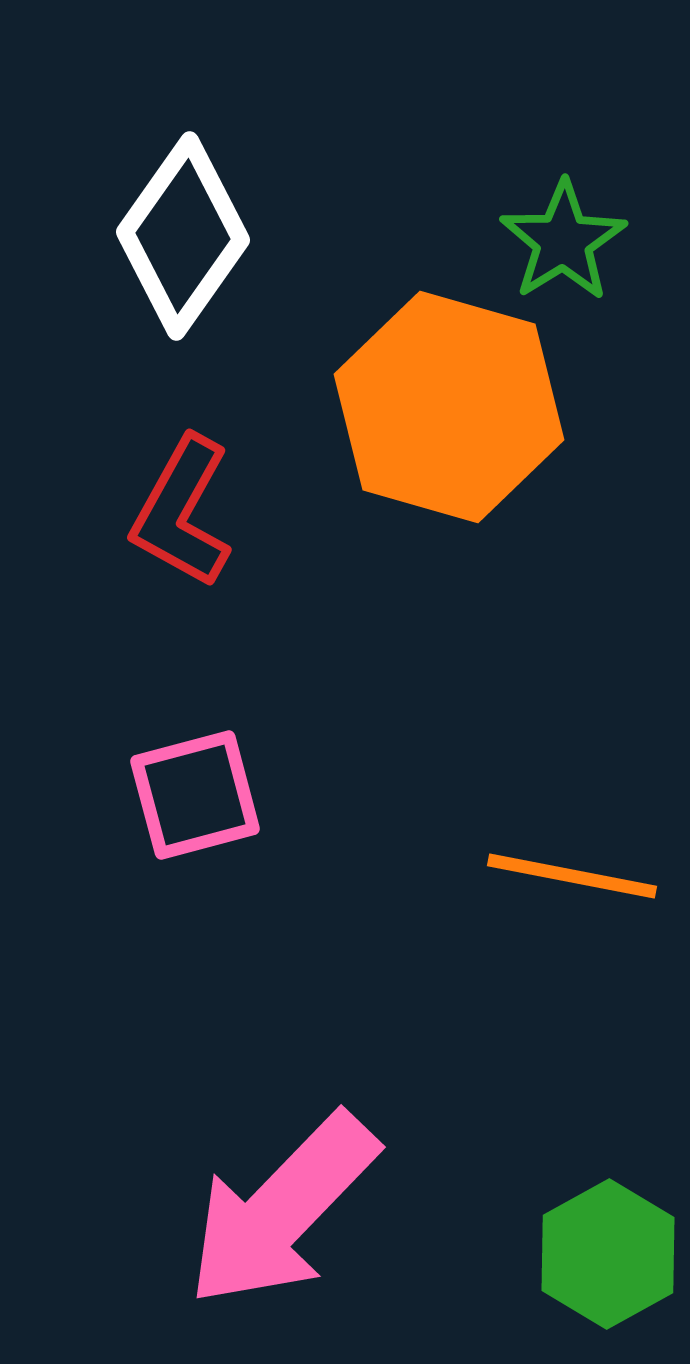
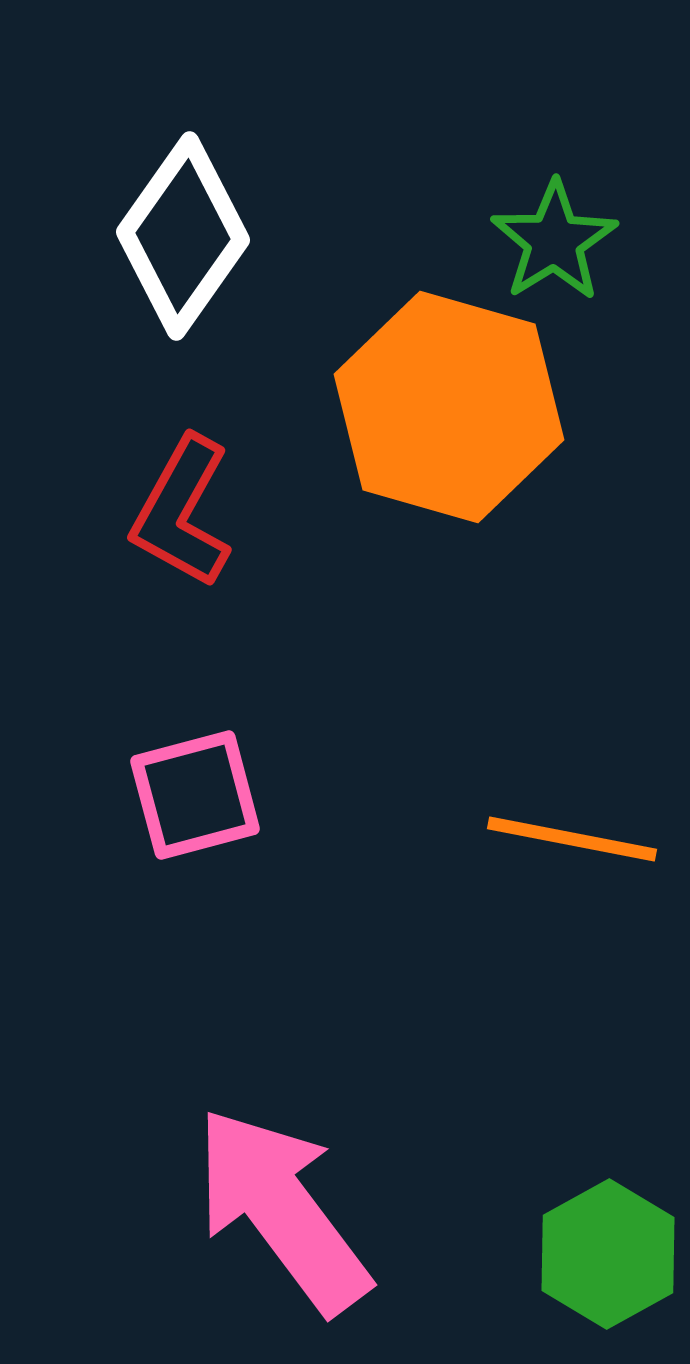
green star: moved 9 px left
orange line: moved 37 px up
pink arrow: rotated 99 degrees clockwise
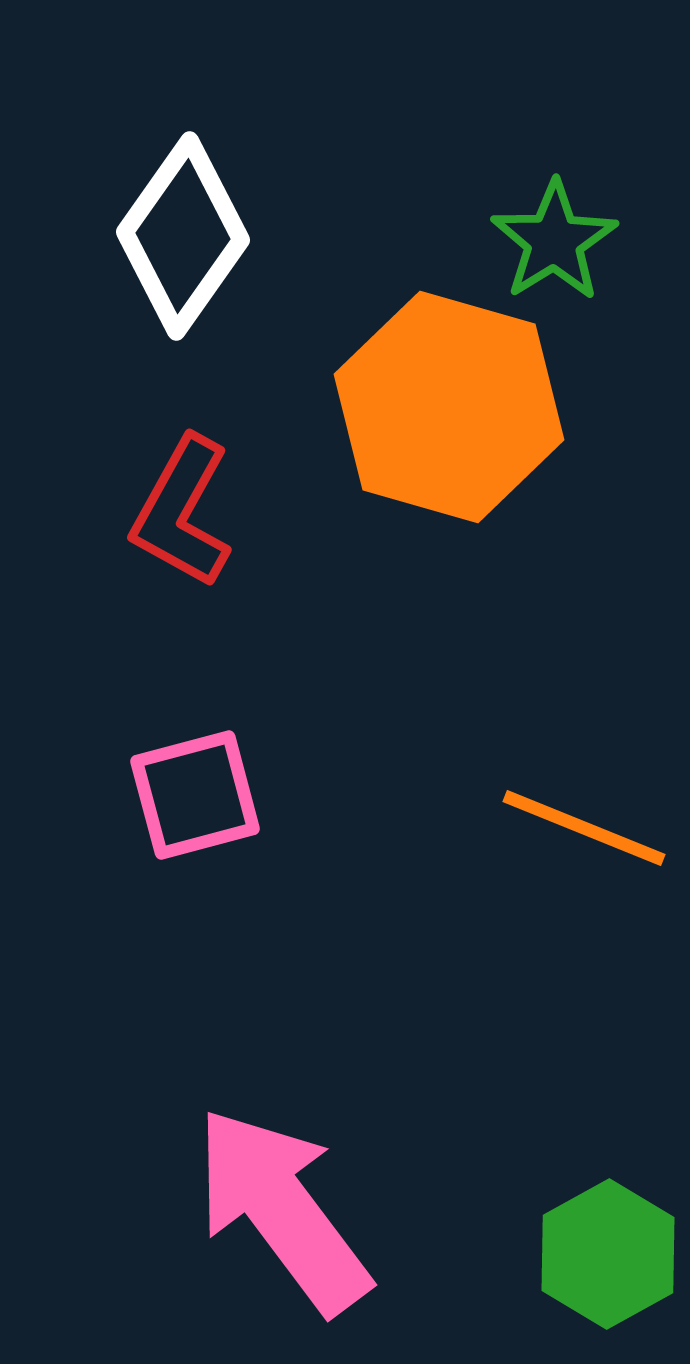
orange line: moved 12 px right, 11 px up; rotated 11 degrees clockwise
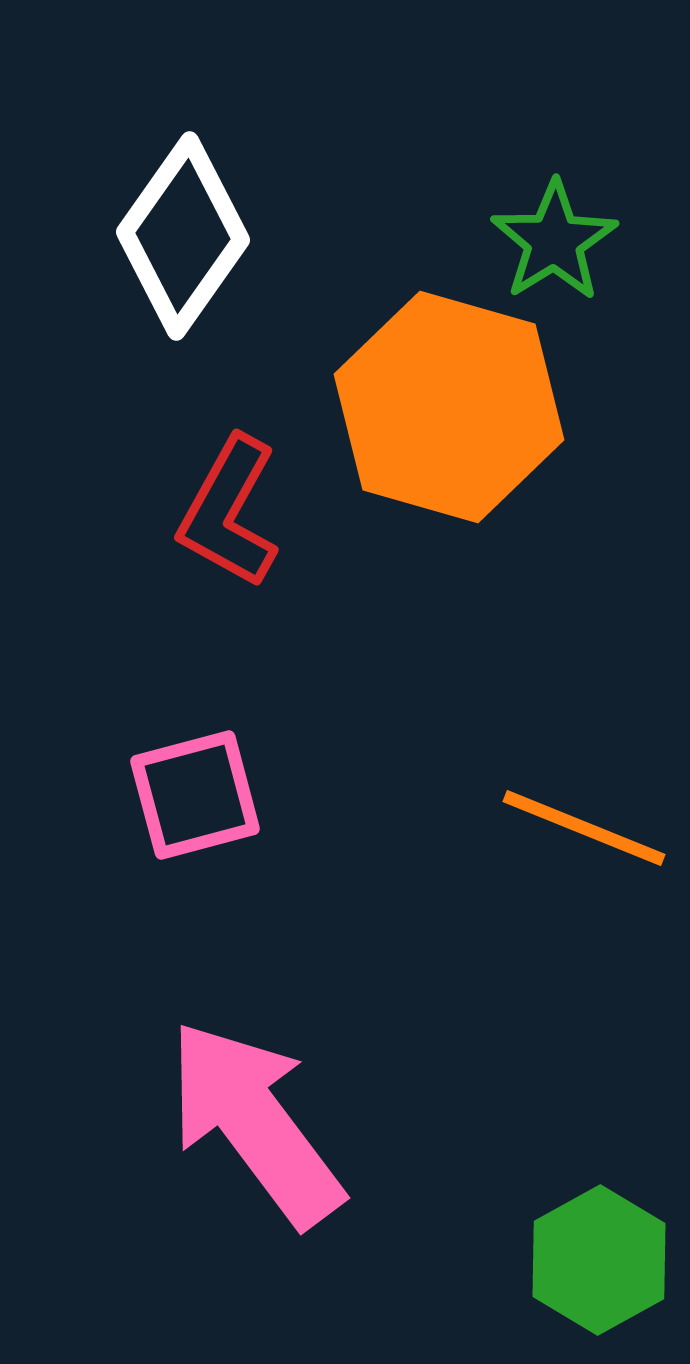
red L-shape: moved 47 px right
pink arrow: moved 27 px left, 87 px up
green hexagon: moved 9 px left, 6 px down
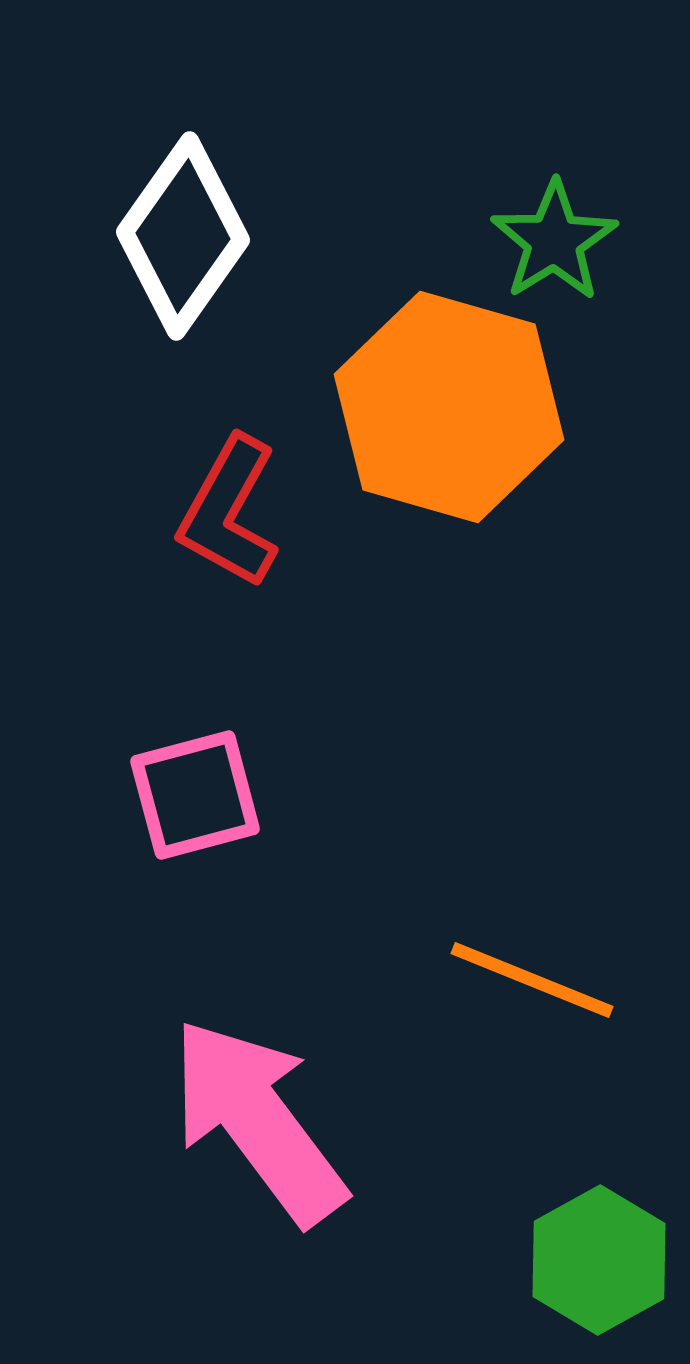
orange line: moved 52 px left, 152 px down
pink arrow: moved 3 px right, 2 px up
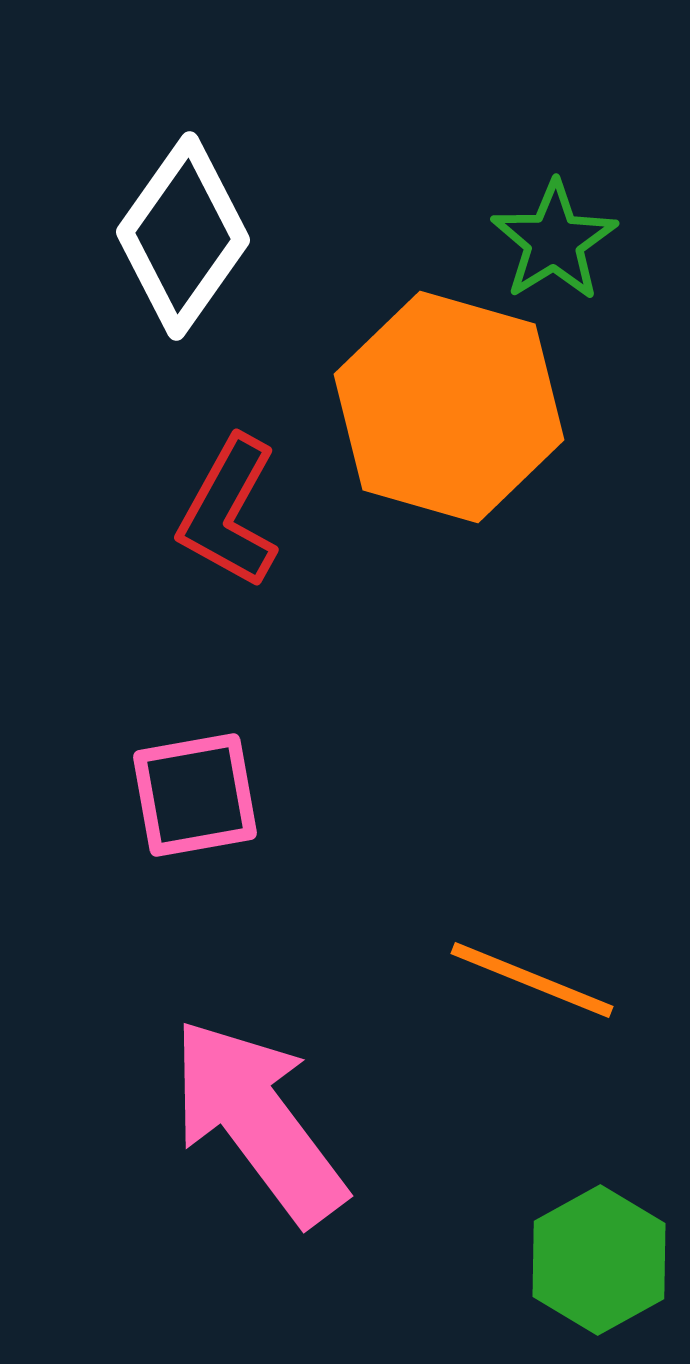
pink square: rotated 5 degrees clockwise
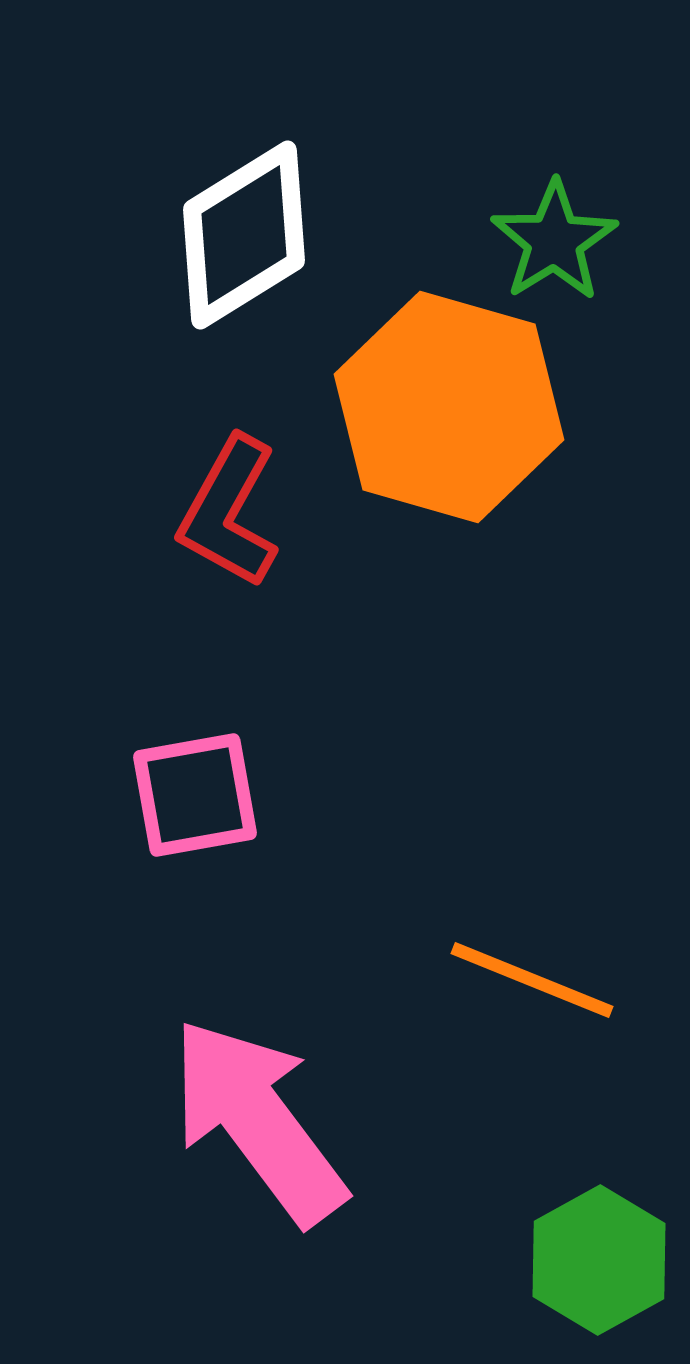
white diamond: moved 61 px right, 1 px up; rotated 23 degrees clockwise
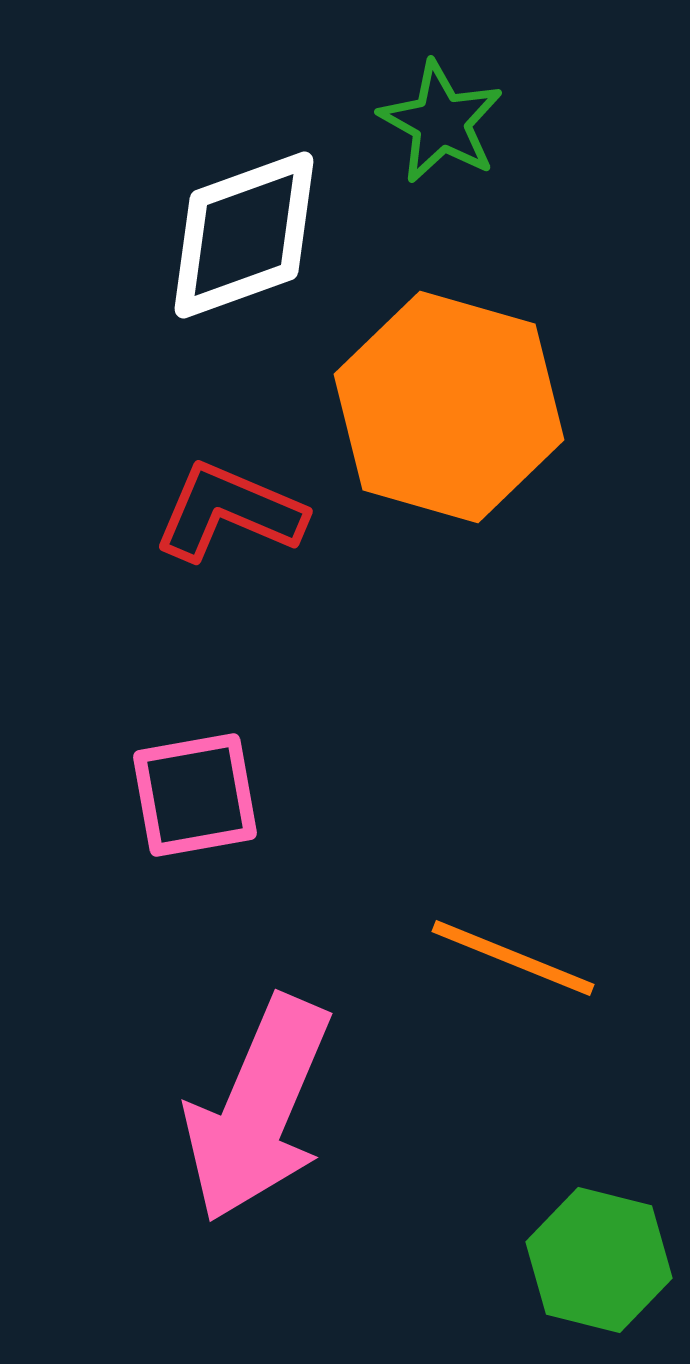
white diamond: rotated 12 degrees clockwise
green star: moved 113 px left, 119 px up; rotated 11 degrees counterclockwise
red L-shape: rotated 84 degrees clockwise
orange line: moved 19 px left, 22 px up
pink arrow: moved 12 px up; rotated 120 degrees counterclockwise
green hexagon: rotated 17 degrees counterclockwise
